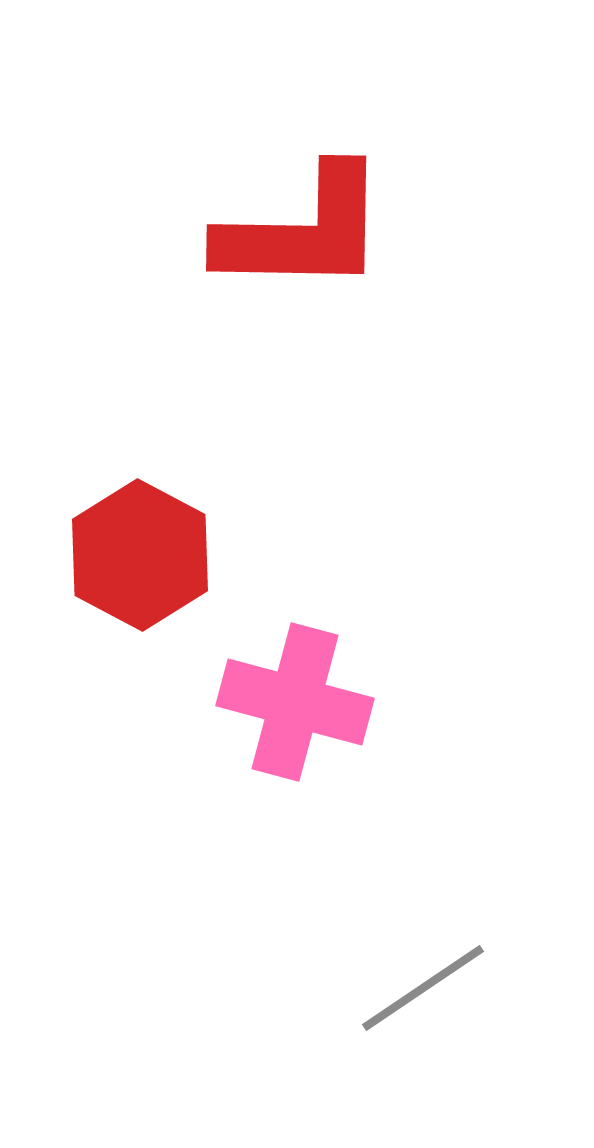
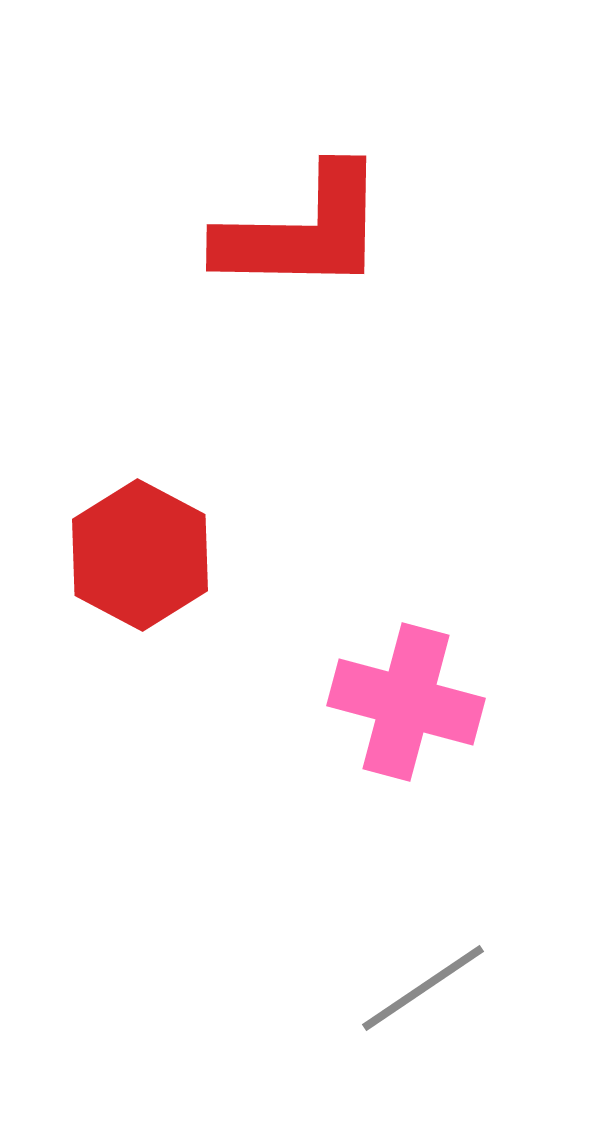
pink cross: moved 111 px right
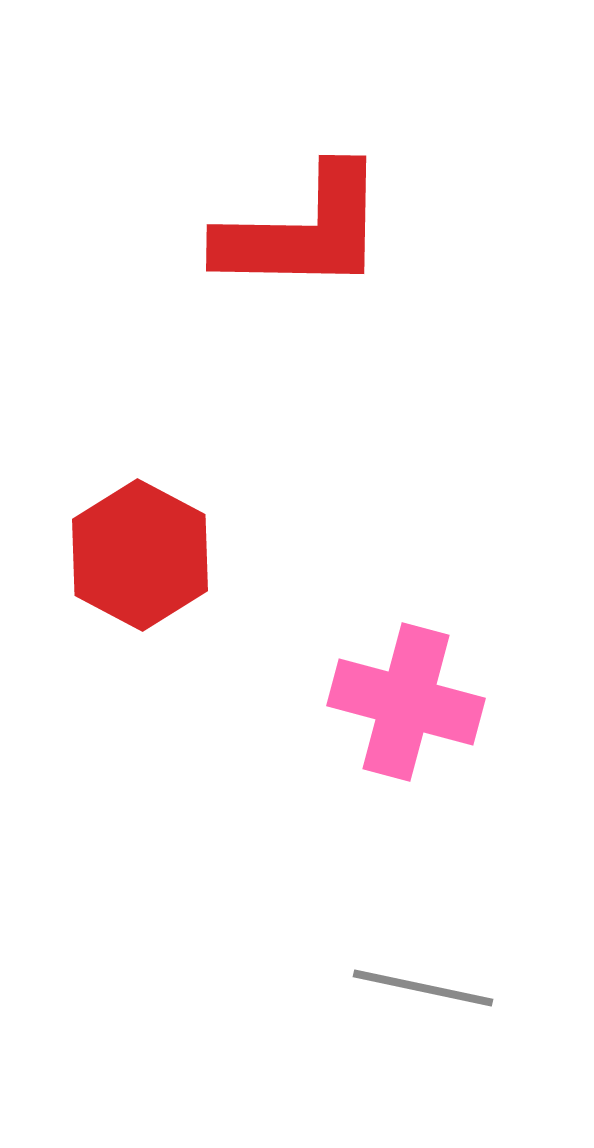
gray line: rotated 46 degrees clockwise
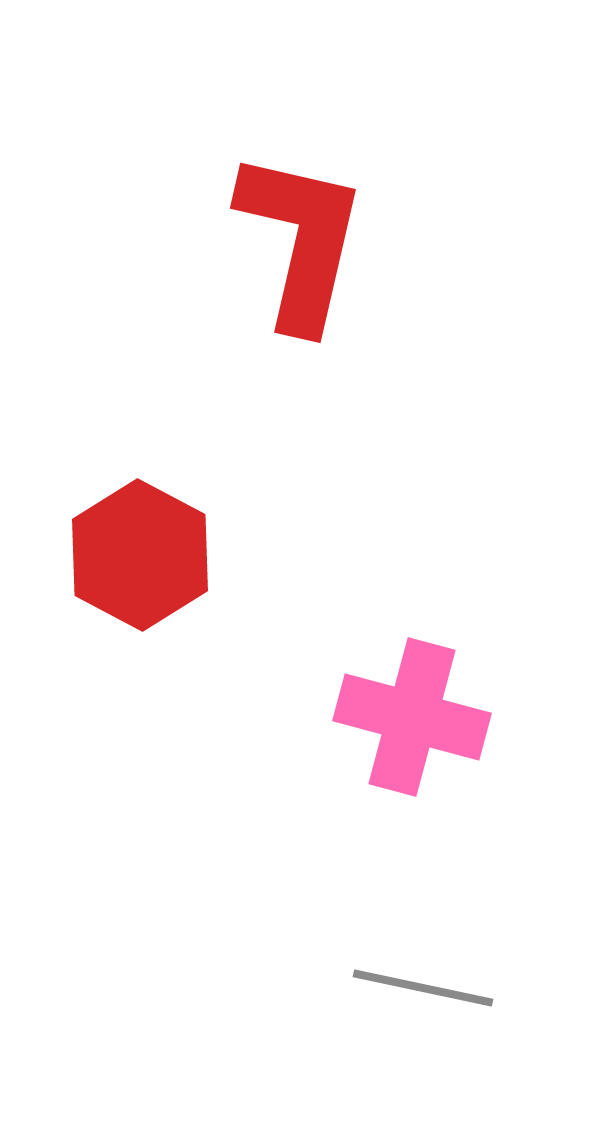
red L-shape: moved 2 px left, 9 px down; rotated 78 degrees counterclockwise
pink cross: moved 6 px right, 15 px down
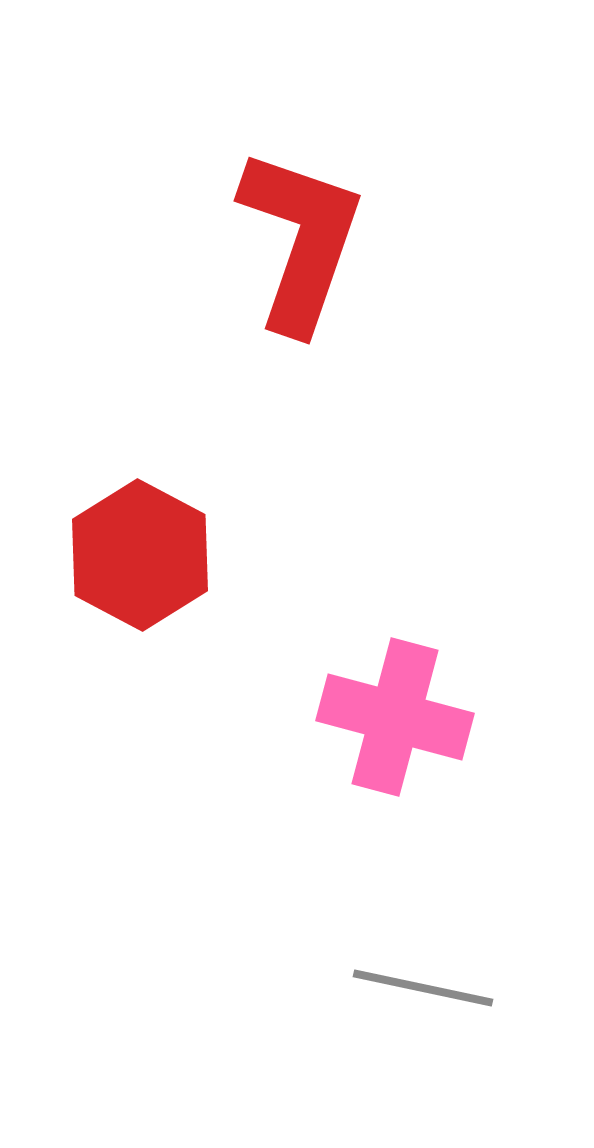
red L-shape: rotated 6 degrees clockwise
pink cross: moved 17 px left
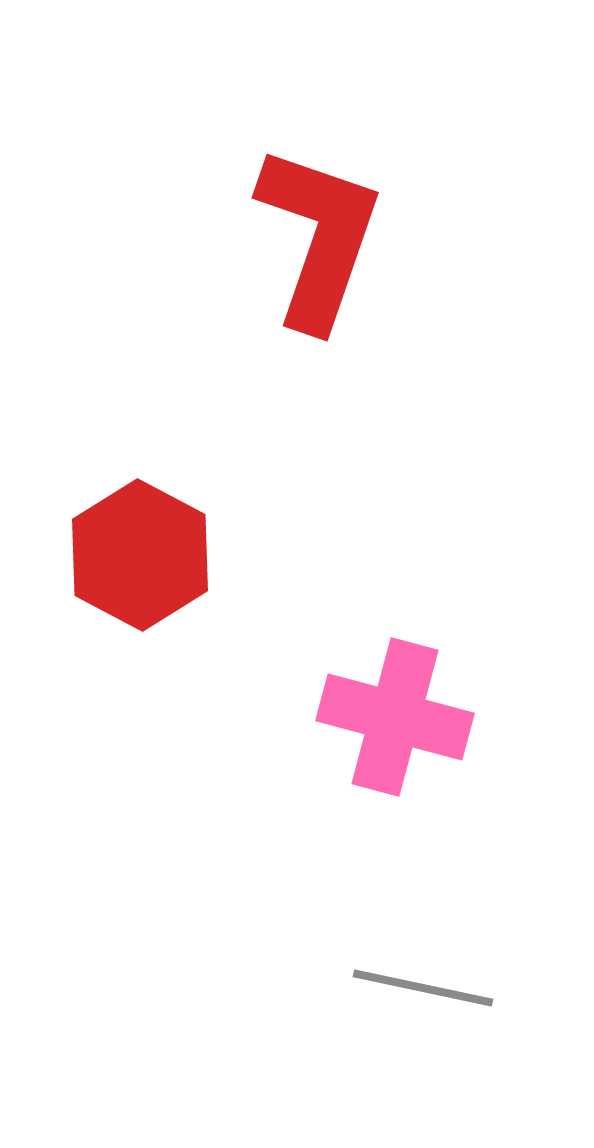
red L-shape: moved 18 px right, 3 px up
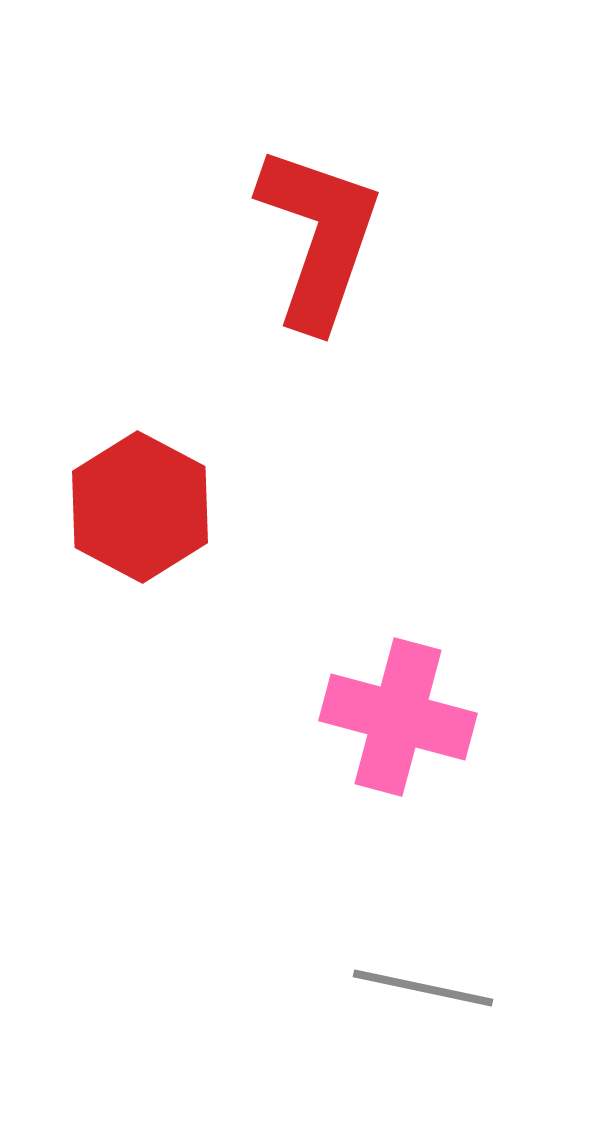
red hexagon: moved 48 px up
pink cross: moved 3 px right
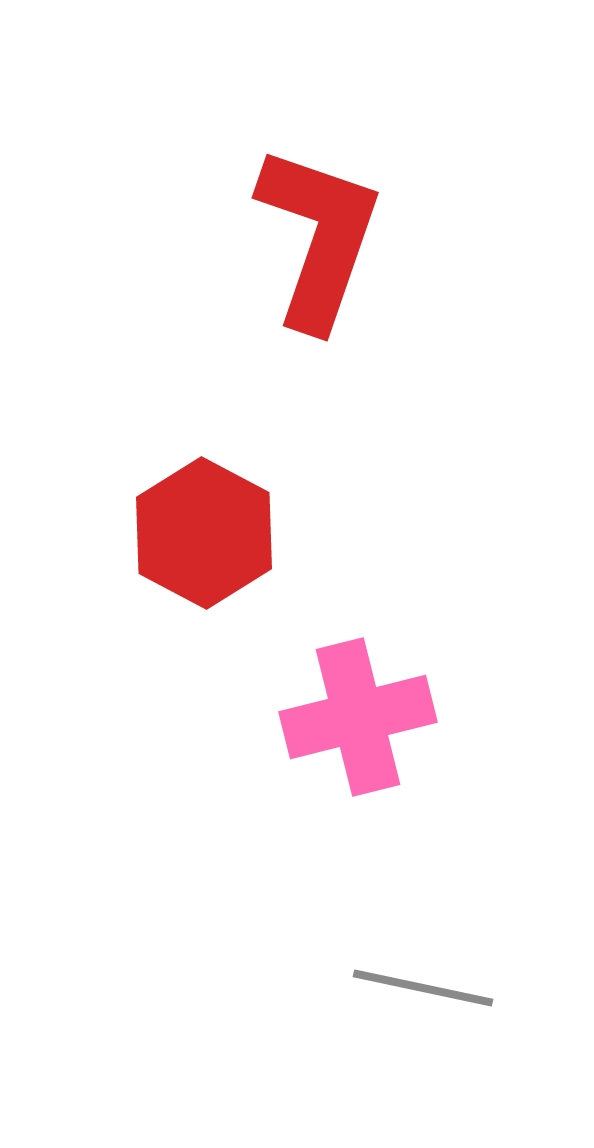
red hexagon: moved 64 px right, 26 px down
pink cross: moved 40 px left; rotated 29 degrees counterclockwise
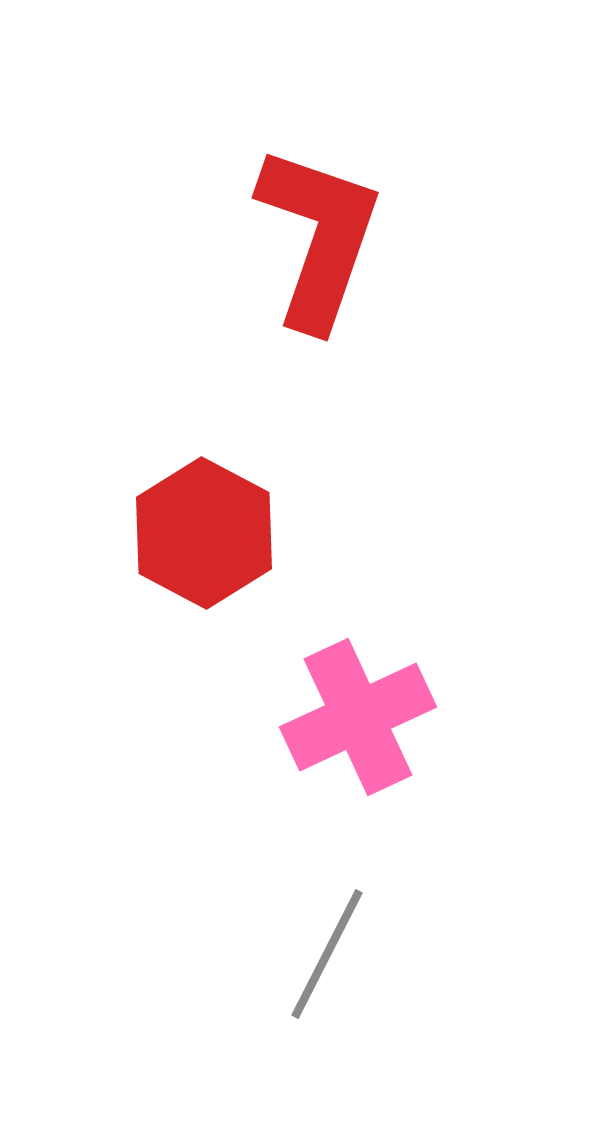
pink cross: rotated 11 degrees counterclockwise
gray line: moved 96 px left, 34 px up; rotated 75 degrees counterclockwise
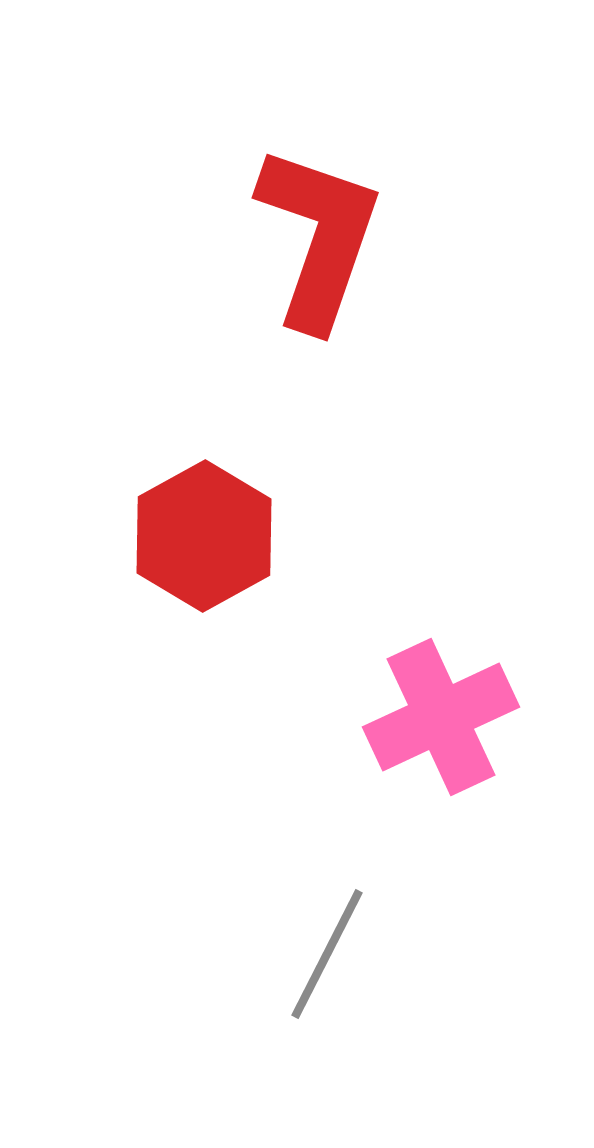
red hexagon: moved 3 px down; rotated 3 degrees clockwise
pink cross: moved 83 px right
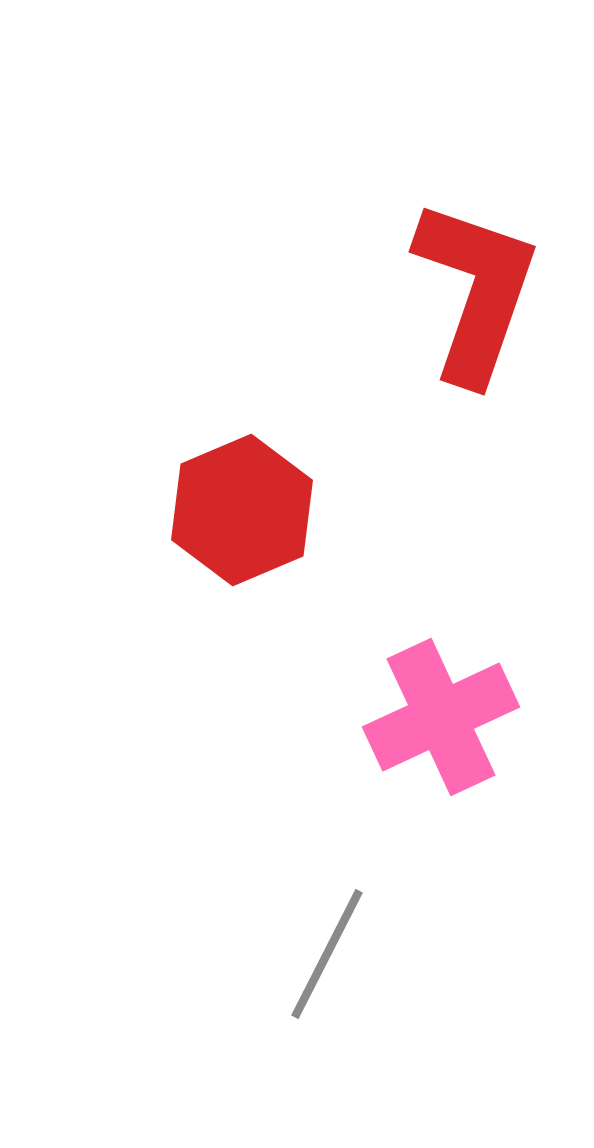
red L-shape: moved 157 px right, 54 px down
red hexagon: moved 38 px right, 26 px up; rotated 6 degrees clockwise
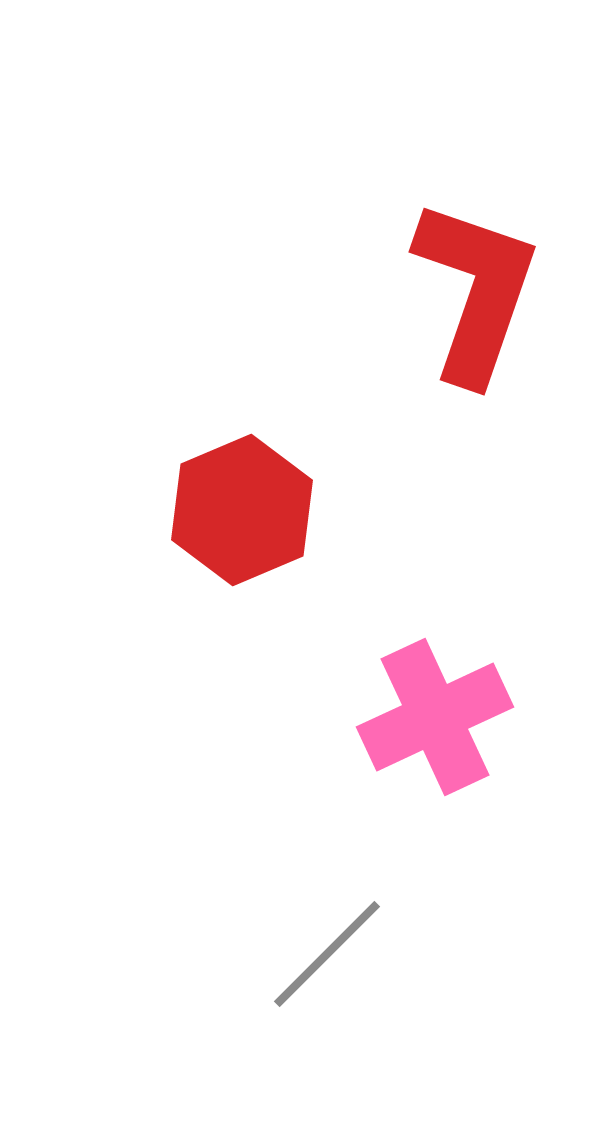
pink cross: moved 6 px left
gray line: rotated 18 degrees clockwise
